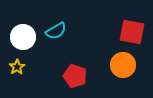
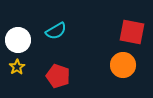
white circle: moved 5 px left, 3 px down
red pentagon: moved 17 px left
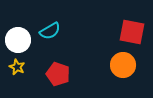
cyan semicircle: moved 6 px left
yellow star: rotated 14 degrees counterclockwise
red pentagon: moved 2 px up
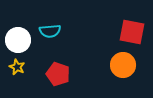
cyan semicircle: rotated 25 degrees clockwise
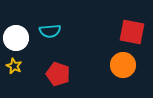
white circle: moved 2 px left, 2 px up
yellow star: moved 3 px left, 1 px up
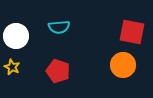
cyan semicircle: moved 9 px right, 4 px up
white circle: moved 2 px up
yellow star: moved 2 px left, 1 px down
red pentagon: moved 3 px up
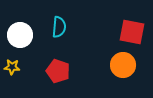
cyan semicircle: rotated 80 degrees counterclockwise
white circle: moved 4 px right, 1 px up
yellow star: rotated 21 degrees counterclockwise
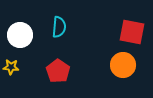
yellow star: moved 1 px left
red pentagon: rotated 15 degrees clockwise
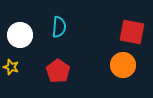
yellow star: rotated 14 degrees clockwise
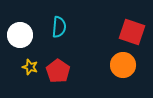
red square: rotated 8 degrees clockwise
yellow star: moved 19 px right
